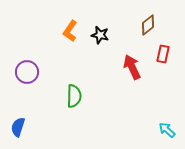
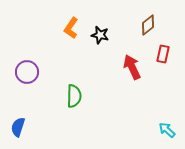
orange L-shape: moved 1 px right, 3 px up
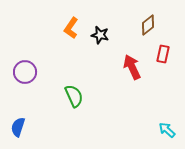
purple circle: moved 2 px left
green semicircle: rotated 25 degrees counterclockwise
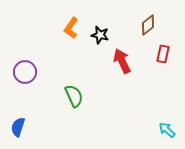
red arrow: moved 10 px left, 6 px up
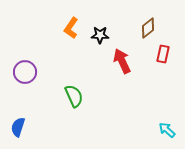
brown diamond: moved 3 px down
black star: rotated 12 degrees counterclockwise
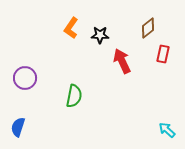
purple circle: moved 6 px down
green semicircle: rotated 35 degrees clockwise
